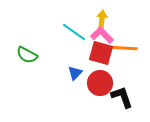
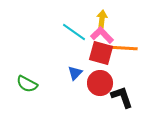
green semicircle: moved 29 px down
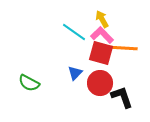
yellow arrow: rotated 36 degrees counterclockwise
green semicircle: moved 2 px right, 1 px up
